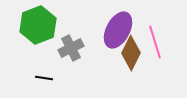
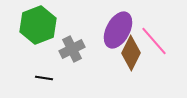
pink line: moved 1 px left, 1 px up; rotated 24 degrees counterclockwise
gray cross: moved 1 px right, 1 px down
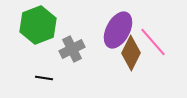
pink line: moved 1 px left, 1 px down
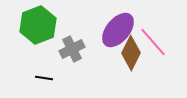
purple ellipse: rotated 12 degrees clockwise
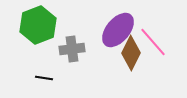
gray cross: rotated 20 degrees clockwise
